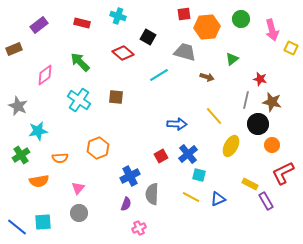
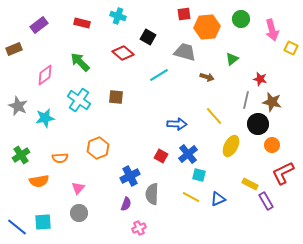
cyan star at (38, 131): moved 7 px right, 13 px up
red square at (161, 156): rotated 32 degrees counterclockwise
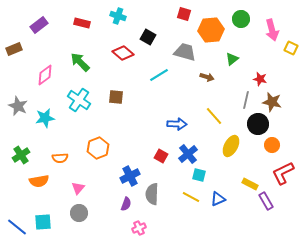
red square at (184, 14): rotated 24 degrees clockwise
orange hexagon at (207, 27): moved 4 px right, 3 px down
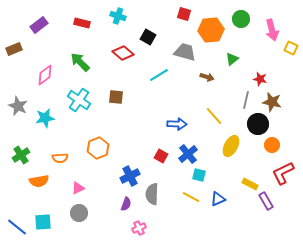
pink triangle at (78, 188): rotated 24 degrees clockwise
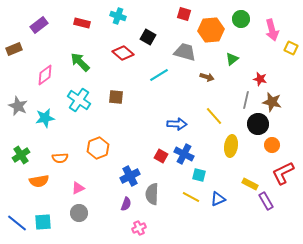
yellow ellipse at (231, 146): rotated 20 degrees counterclockwise
blue cross at (188, 154): moved 4 px left; rotated 24 degrees counterclockwise
blue line at (17, 227): moved 4 px up
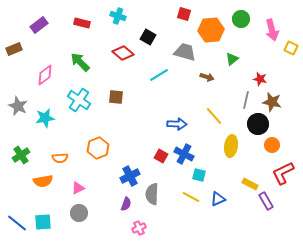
orange semicircle at (39, 181): moved 4 px right
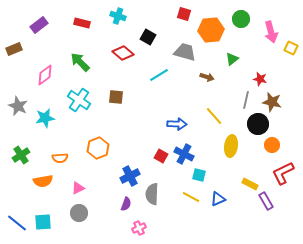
pink arrow at (272, 30): moved 1 px left, 2 px down
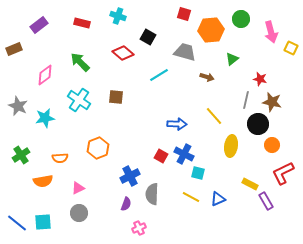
cyan square at (199, 175): moved 1 px left, 2 px up
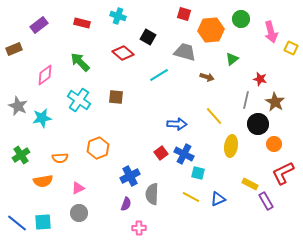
brown star at (272, 102): moved 3 px right; rotated 18 degrees clockwise
cyan star at (45, 118): moved 3 px left
orange circle at (272, 145): moved 2 px right, 1 px up
red square at (161, 156): moved 3 px up; rotated 24 degrees clockwise
pink cross at (139, 228): rotated 24 degrees clockwise
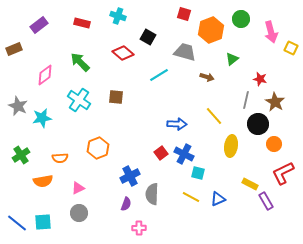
orange hexagon at (211, 30): rotated 15 degrees counterclockwise
